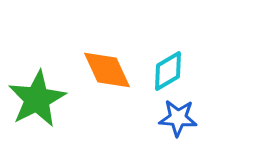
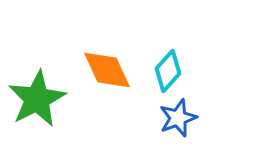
cyan diamond: rotated 18 degrees counterclockwise
blue star: rotated 24 degrees counterclockwise
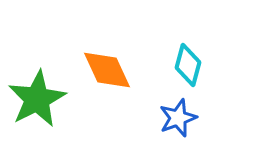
cyan diamond: moved 20 px right, 6 px up; rotated 27 degrees counterclockwise
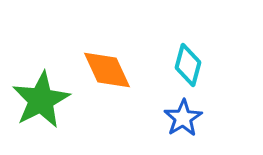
green star: moved 4 px right, 1 px down
blue star: moved 5 px right; rotated 12 degrees counterclockwise
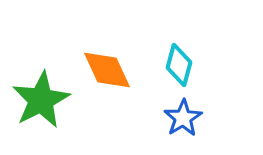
cyan diamond: moved 9 px left
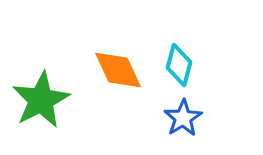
orange diamond: moved 11 px right
